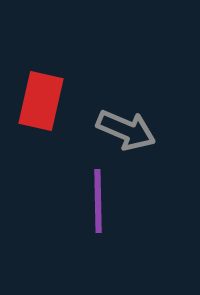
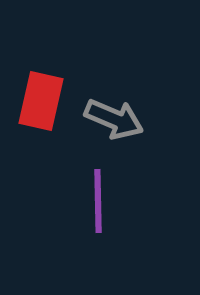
gray arrow: moved 12 px left, 11 px up
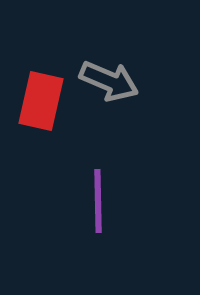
gray arrow: moved 5 px left, 38 px up
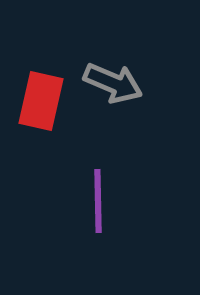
gray arrow: moved 4 px right, 2 px down
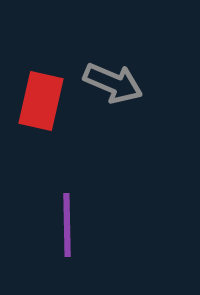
purple line: moved 31 px left, 24 px down
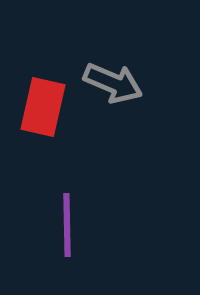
red rectangle: moved 2 px right, 6 px down
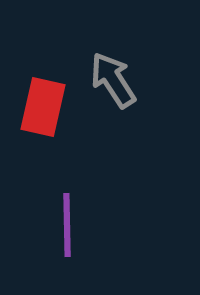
gray arrow: moved 3 px up; rotated 146 degrees counterclockwise
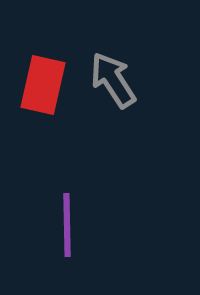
red rectangle: moved 22 px up
